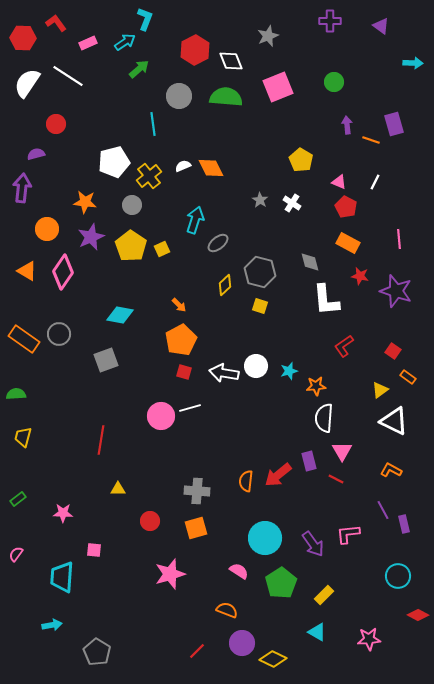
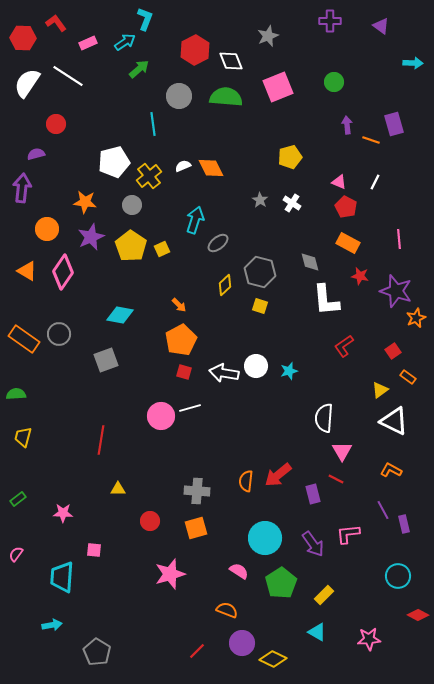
yellow pentagon at (301, 160): moved 11 px left, 3 px up; rotated 25 degrees clockwise
red square at (393, 351): rotated 21 degrees clockwise
orange star at (316, 386): moved 100 px right, 68 px up; rotated 18 degrees counterclockwise
purple rectangle at (309, 461): moved 4 px right, 33 px down
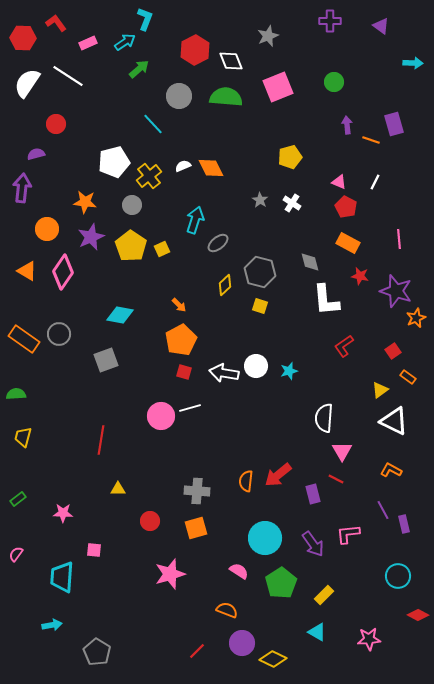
cyan line at (153, 124): rotated 35 degrees counterclockwise
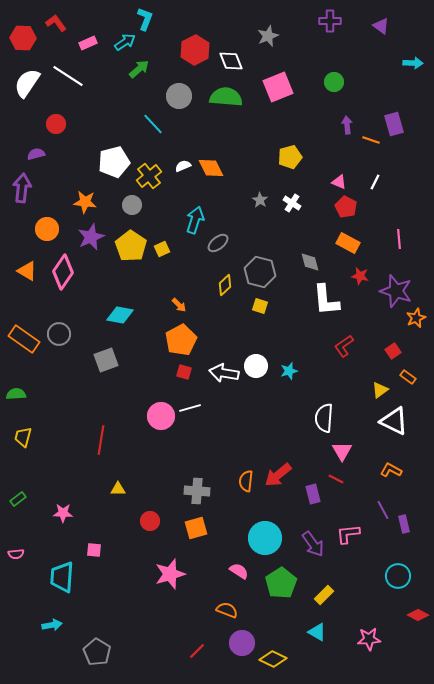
pink semicircle at (16, 554): rotated 133 degrees counterclockwise
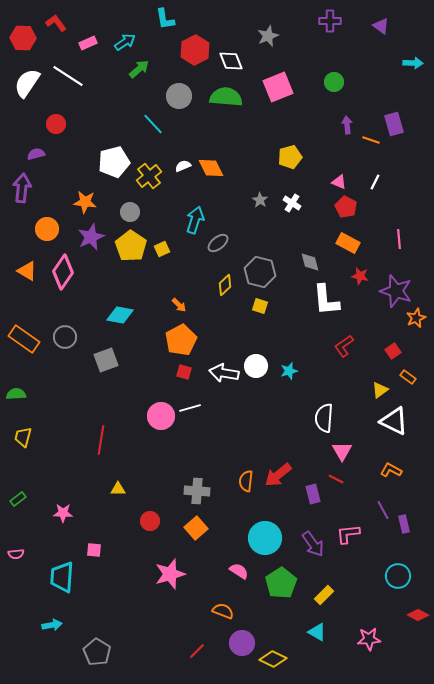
cyan L-shape at (145, 19): moved 20 px right; rotated 150 degrees clockwise
gray circle at (132, 205): moved 2 px left, 7 px down
gray circle at (59, 334): moved 6 px right, 3 px down
orange square at (196, 528): rotated 25 degrees counterclockwise
orange semicircle at (227, 610): moved 4 px left, 1 px down
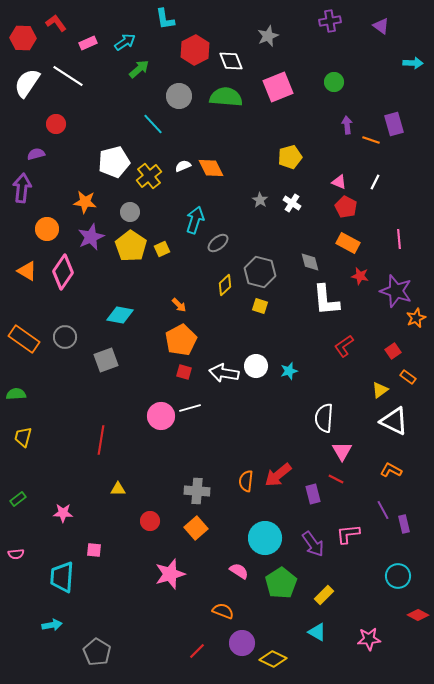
purple cross at (330, 21): rotated 10 degrees counterclockwise
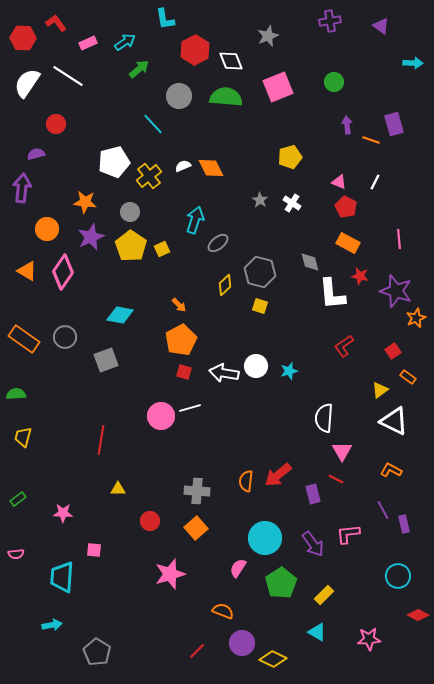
white L-shape at (326, 300): moved 6 px right, 6 px up
pink semicircle at (239, 571): moved 1 px left, 3 px up; rotated 90 degrees counterclockwise
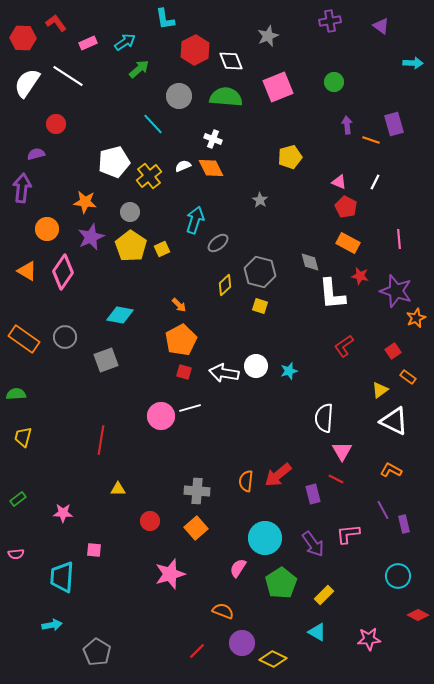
white cross at (292, 203): moved 79 px left, 64 px up; rotated 12 degrees counterclockwise
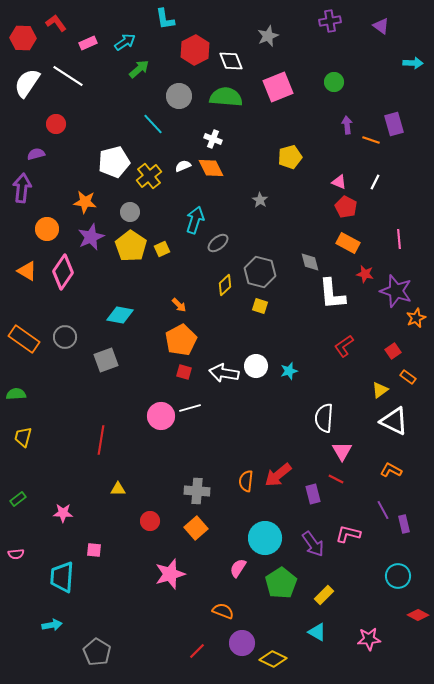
red star at (360, 276): moved 5 px right, 2 px up
pink L-shape at (348, 534): rotated 20 degrees clockwise
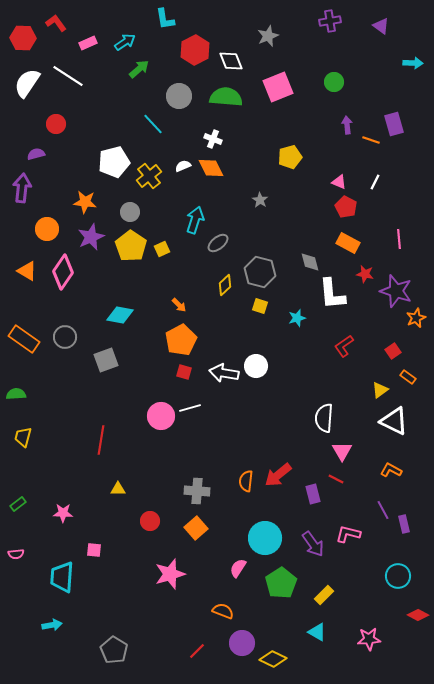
cyan star at (289, 371): moved 8 px right, 53 px up
green rectangle at (18, 499): moved 5 px down
gray pentagon at (97, 652): moved 17 px right, 2 px up
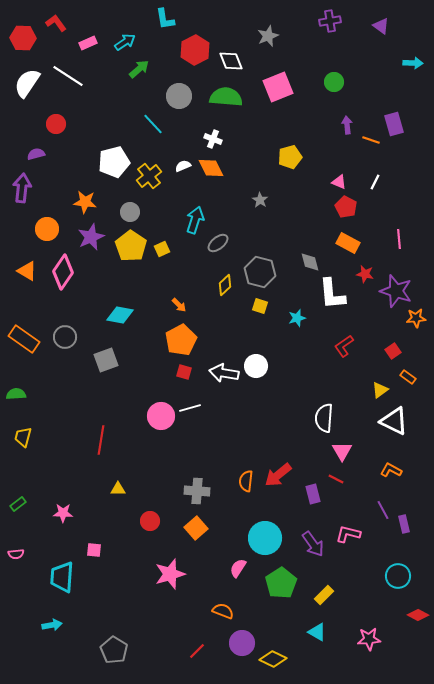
orange star at (416, 318): rotated 18 degrees clockwise
